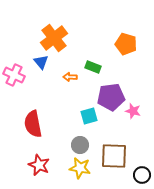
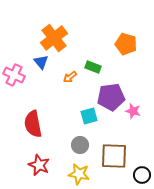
orange arrow: rotated 40 degrees counterclockwise
yellow star: moved 1 px left, 6 px down
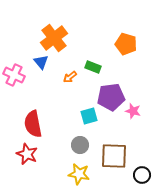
red star: moved 12 px left, 11 px up
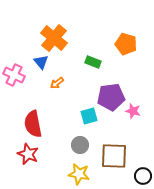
orange cross: rotated 12 degrees counterclockwise
green rectangle: moved 5 px up
orange arrow: moved 13 px left, 6 px down
red star: moved 1 px right
black circle: moved 1 px right, 1 px down
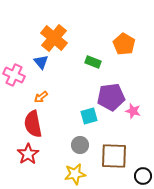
orange pentagon: moved 2 px left; rotated 15 degrees clockwise
orange arrow: moved 16 px left, 14 px down
red star: rotated 15 degrees clockwise
yellow star: moved 4 px left; rotated 20 degrees counterclockwise
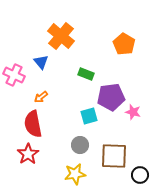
orange cross: moved 7 px right, 2 px up
green rectangle: moved 7 px left, 12 px down
pink star: moved 1 px down
black circle: moved 3 px left, 1 px up
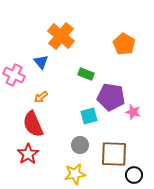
purple pentagon: rotated 16 degrees clockwise
red semicircle: rotated 12 degrees counterclockwise
brown square: moved 2 px up
black circle: moved 6 px left
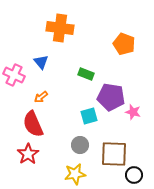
orange cross: moved 1 px left, 8 px up; rotated 32 degrees counterclockwise
orange pentagon: rotated 10 degrees counterclockwise
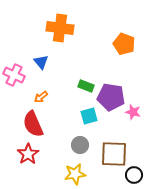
green rectangle: moved 12 px down
